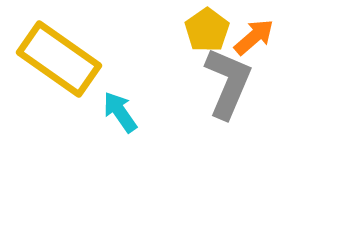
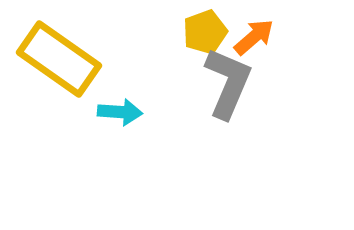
yellow pentagon: moved 2 px left, 2 px down; rotated 15 degrees clockwise
cyan arrow: rotated 129 degrees clockwise
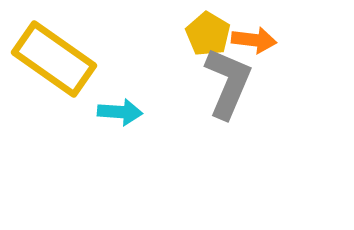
yellow pentagon: moved 3 px right, 2 px down; rotated 21 degrees counterclockwise
orange arrow: moved 3 px down; rotated 48 degrees clockwise
yellow rectangle: moved 5 px left
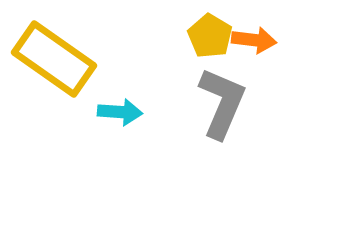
yellow pentagon: moved 2 px right, 2 px down
gray L-shape: moved 6 px left, 20 px down
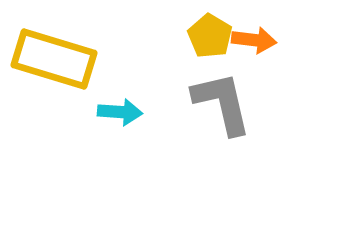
yellow rectangle: rotated 18 degrees counterclockwise
gray L-shape: rotated 36 degrees counterclockwise
